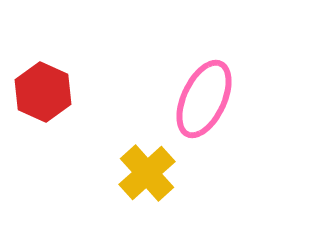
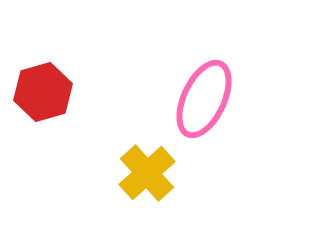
red hexagon: rotated 20 degrees clockwise
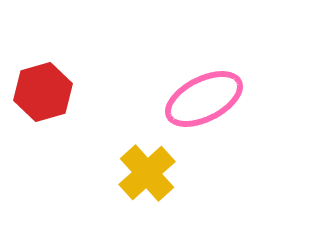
pink ellipse: rotated 38 degrees clockwise
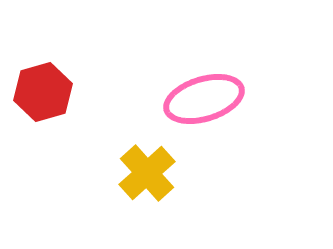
pink ellipse: rotated 10 degrees clockwise
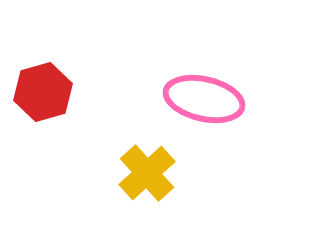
pink ellipse: rotated 30 degrees clockwise
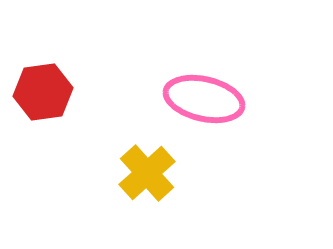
red hexagon: rotated 8 degrees clockwise
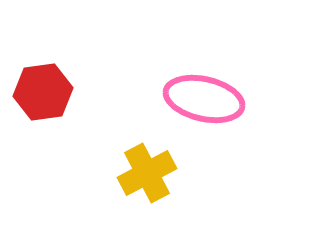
yellow cross: rotated 14 degrees clockwise
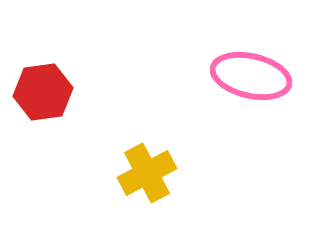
pink ellipse: moved 47 px right, 23 px up
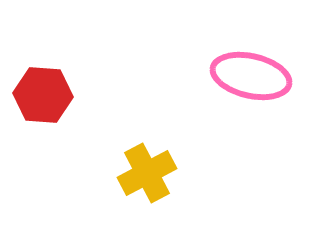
red hexagon: moved 3 px down; rotated 12 degrees clockwise
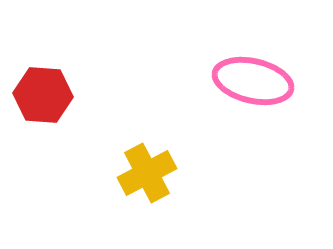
pink ellipse: moved 2 px right, 5 px down
